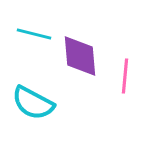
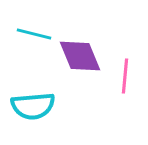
purple diamond: rotated 18 degrees counterclockwise
cyan semicircle: moved 3 px down; rotated 33 degrees counterclockwise
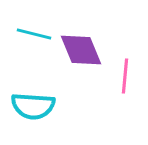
purple diamond: moved 1 px right, 6 px up
cyan semicircle: rotated 9 degrees clockwise
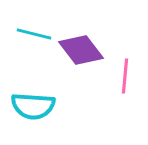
purple diamond: rotated 15 degrees counterclockwise
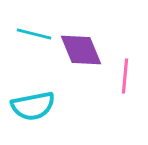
purple diamond: rotated 15 degrees clockwise
cyan semicircle: rotated 15 degrees counterclockwise
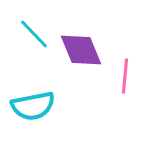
cyan line: rotated 32 degrees clockwise
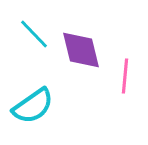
purple diamond: rotated 9 degrees clockwise
cyan semicircle: rotated 24 degrees counterclockwise
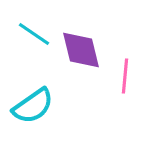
cyan line: rotated 12 degrees counterclockwise
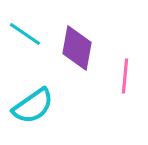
cyan line: moved 9 px left
purple diamond: moved 4 px left, 2 px up; rotated 24 degrees clockwise
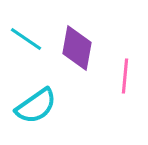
cyan line: moved 1 px right, 5 px down
cyan semicircle: moved 3 px right
